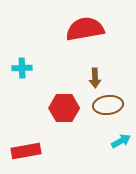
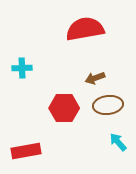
brown arrow: rotated 72 degrees clockwise
cyan arrow: moved 3 px left, 1 px down; rotated 102 degrees counterclockwise
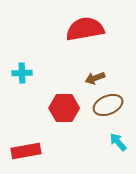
cyan cross: moved 5 px down
brown ellipse: rotated 16 degrees counterclockwise
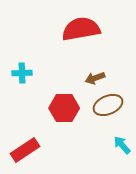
red semicircle: moved 4 px left
cyan arrow: moved 4 px right, 3 px down
red rectangle: moved 1 px left, 1 px up; rotated 24 degrees counterclockwise
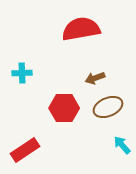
brown ellipse: moved 2 px down
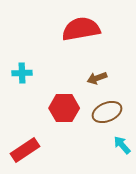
brown arrow: moved 2 px right
brown ellipse: moved 1 px left, 5 px down
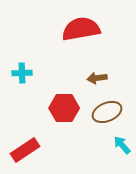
brown arrow: rotated 12 degrees clockwise
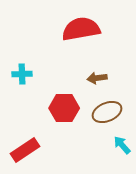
cyan cross: moved 1 px down
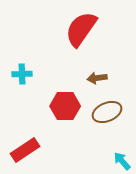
red semicircle: rotated 45 degrees counterclockwise
red hexagon: moved 1 px right, 2 px up
cyan arrow: moved 16 px down
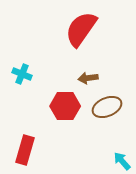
cyan cross: rotated 24 degrees clockwise
brown arrow: moved 9 px left
brown ellipse: moved 5 px up
red rectangle: rotated 40 degrees counterclockwise
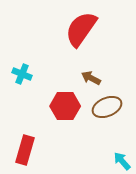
brown arrow: moved 3 px right; rotated 36 degrees clockwise
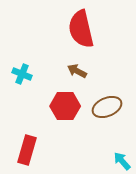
red semicircle: rotated 48 degrees counterclockwise
brown arrow: moved 14 px left, 7 px up
red rectangle: moved 2 px right
